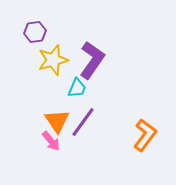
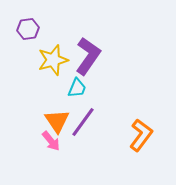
purple hexagon: moved 7 px left, 3 px up
purple L-shape: moved 4 px left, 4 px up
orange L-shape: moved 4 px left
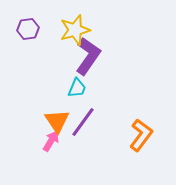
yellow star: moved 22 px right, 30 px up
pink arrow: rotated 110 degrees counterclockwise
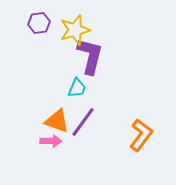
purple hexagon: moved 11 px right, 6 px up
purple L-shape: moved 2 px right; rotated 21 degrees counterclockwise
orange triangle: rotated 36 degrees counterclockwise
pink arrow: rotated 60 degrees clockwise
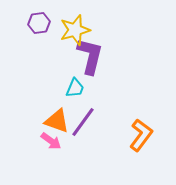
cyan trapezoid: moved 2 px left
pink arrow: rotated 35 degrees clockwise
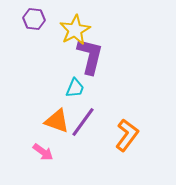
purple hexagon: moved 5 px left, 4 px up; rotated 15 degrees clockwise
yellow star: rotated 12 degrees counterclockwise
orange L-shape: moved 14 px left
pink arrow: moved 8 px left, 11 px down
